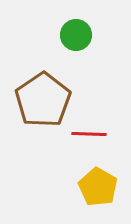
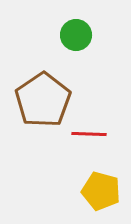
yellow pentagon: moved 3 px right, 4 px down; rotated 15 degrees counterclockwise
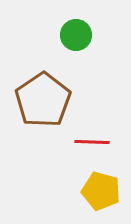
red line: moved 3 px right, 8 px down
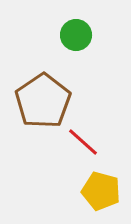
brown pentagon: moved 1 px down
red line: moved 9 px left; rotated 40 degrees clockwise
